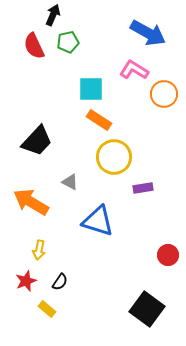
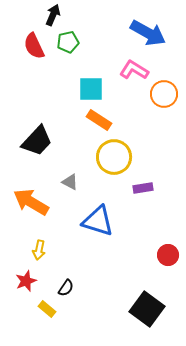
black semicircle: moved 6 px right, 6 px down
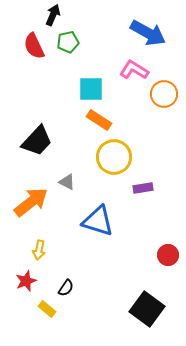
gray triangle: moved 3 px left
orange arrow: rotated 111 degrees clockwise
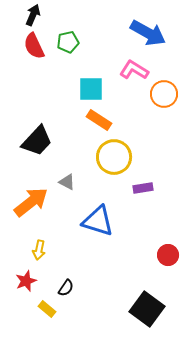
black arrow: moved 20 px left
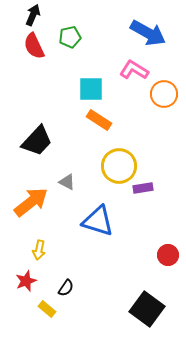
green pentagon: moved 2 px right, 5 px up
yellow circle: moved 5 px right, 9 px down
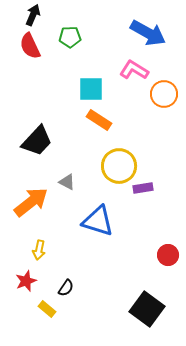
green pentagon: rotated 10 degrees clockwise
red semicircle: moved 4 px left
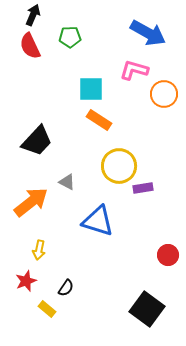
pink L-shape: rotated 16 degrees counterclockwise
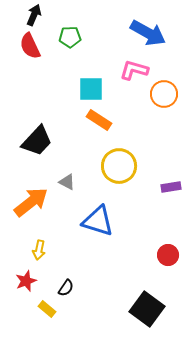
black arrow: moved 1 px right
purple rectangle: moved 28 px right, 1 px up
